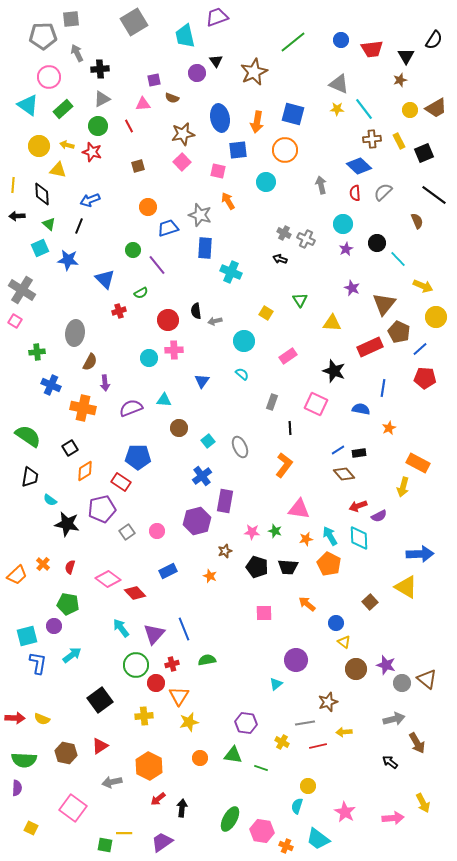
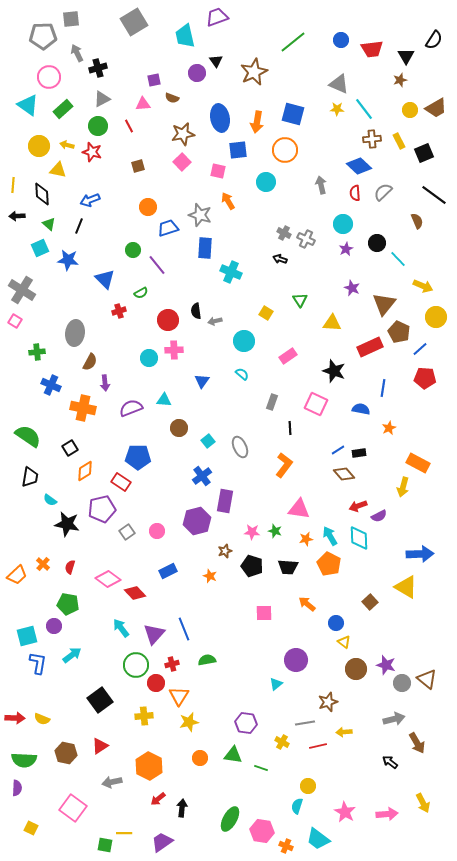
black cross at (100, 69): moved 2 px left, 1 px up; rotated 12 degrees counterclockwise
black pentagon at (257, 567): moved 5 px left, 1 px up
pink arrow at (393, 818): moved 6 px left, 4 px up
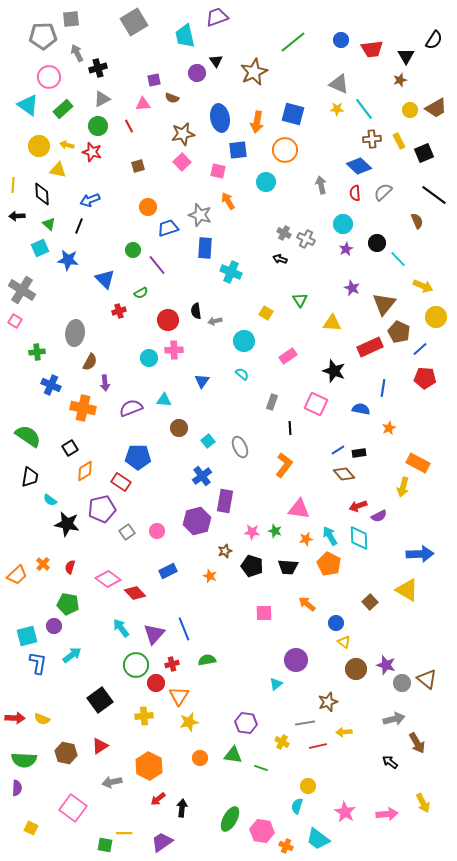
yellow triangle at (406, 587): moved 1 px right, 3 px down
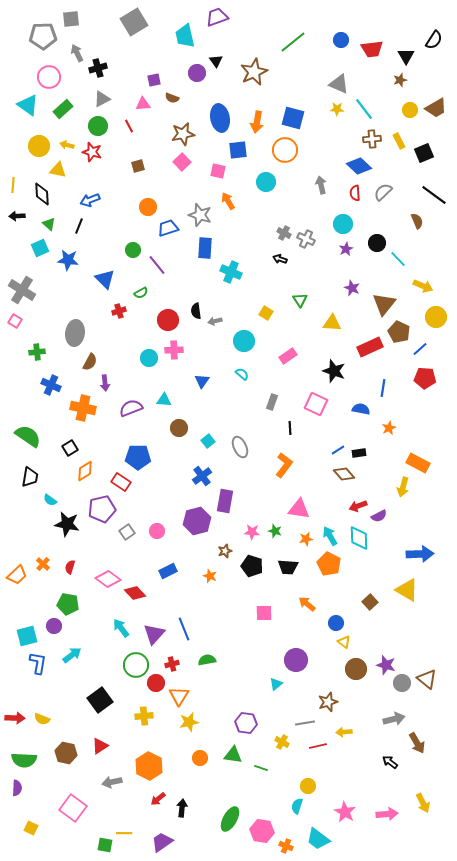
blue square at (293, 114): moved 4 px down
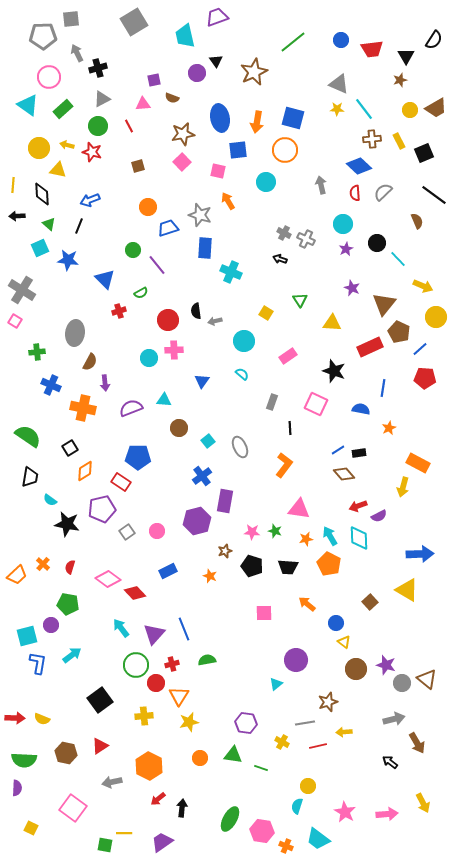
yellow circle at (39, 146): moved 2 px down
purple circle at (54, 626): moved 3 px left, 1 px up
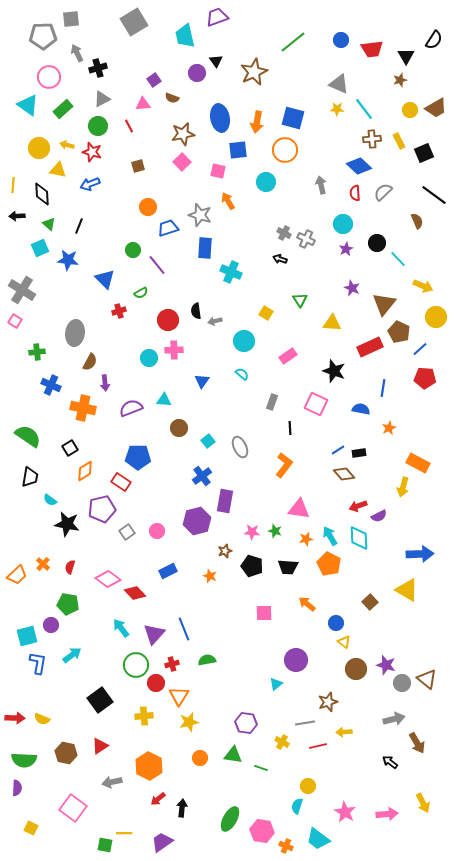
purple square at (154, 80): rotated 24 degrees counterclockwise
blue arrow at (90, 200): moved 16 px up
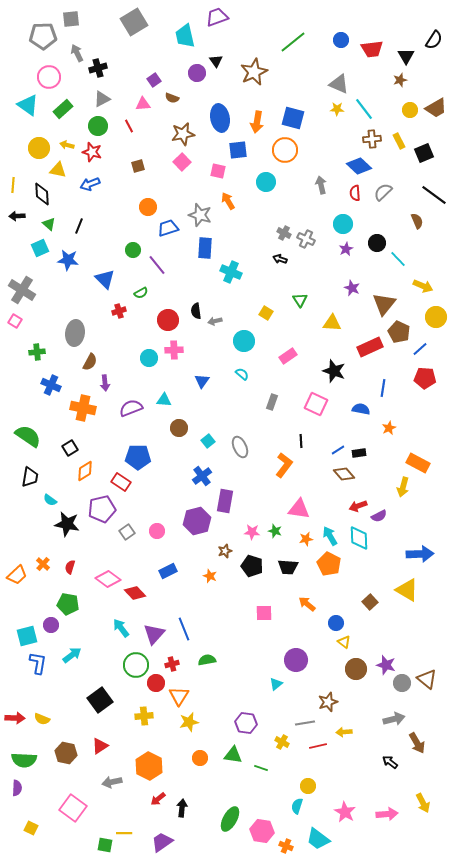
black line at (290, 428): moved 11 px right, 13 px down
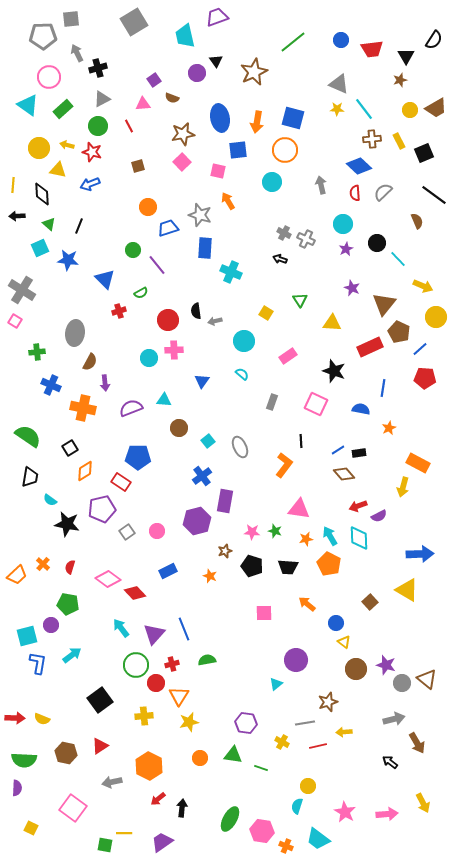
cyan circle at (266, 182): moved 6 px right
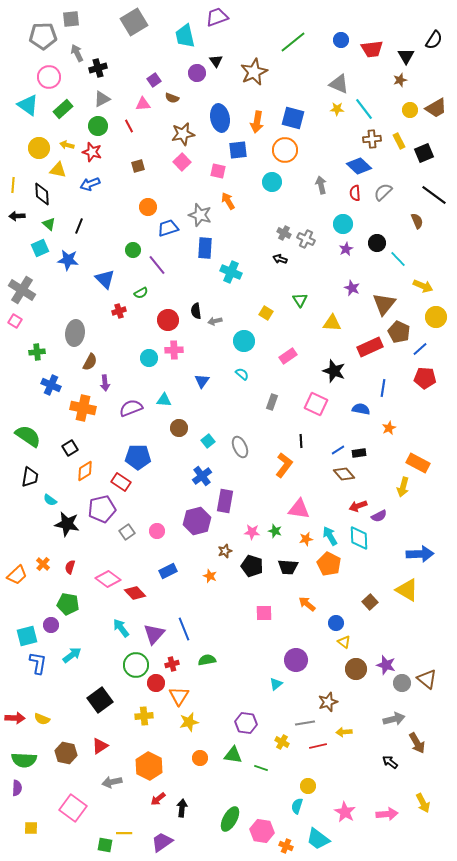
yellow square at (31, 828): rotated 24 degrees counterclockwise
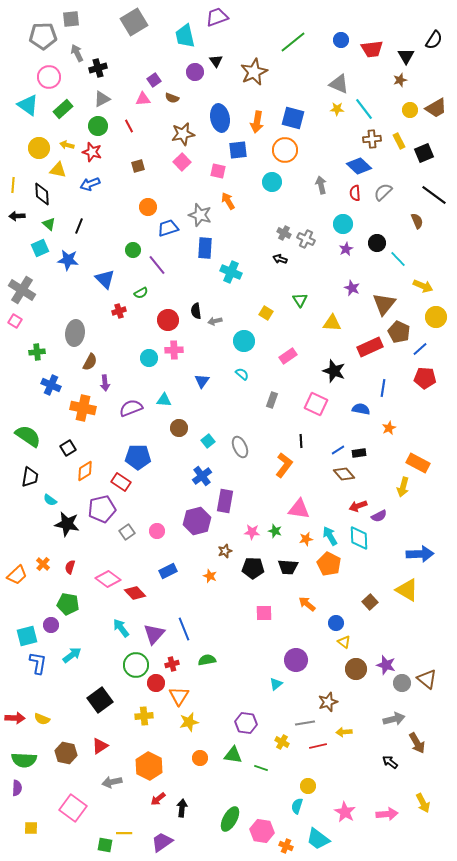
purple circle at (197, 73): moved 2 px left, 1 px up
pink triangle at (143, 104): moved 5 px up
gray rectangle at (272, 402): moved 2 px up
black square at (70, 448): moved 2 px left
black pentagon at (252, 566): moved 1 px right, 2 px down; rotated 15 degrees counterclockwise
